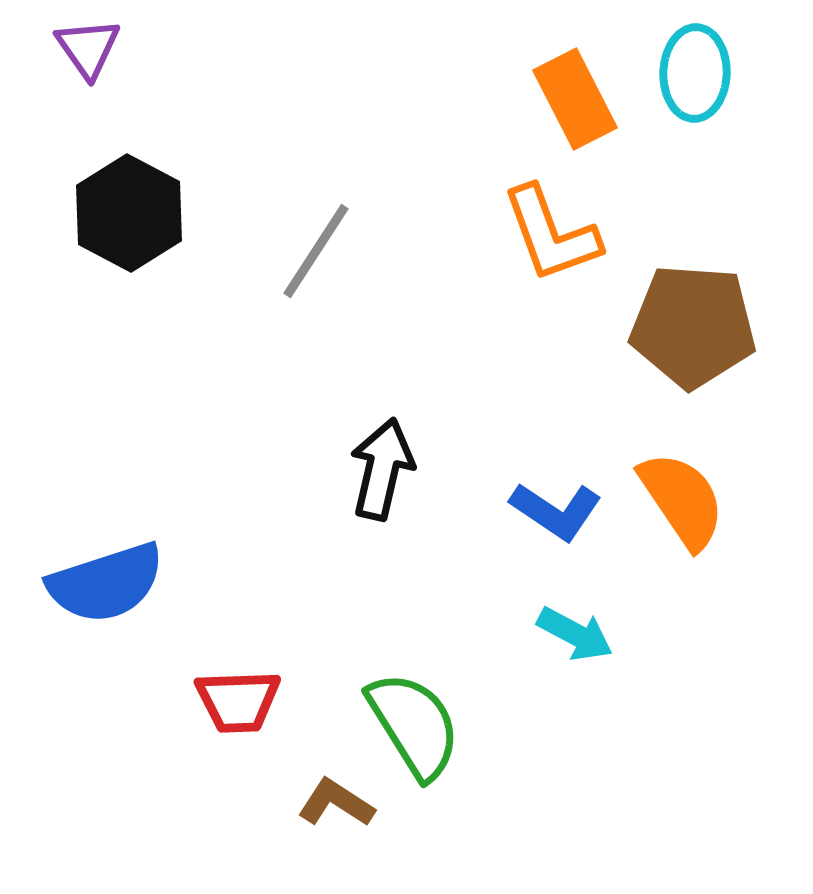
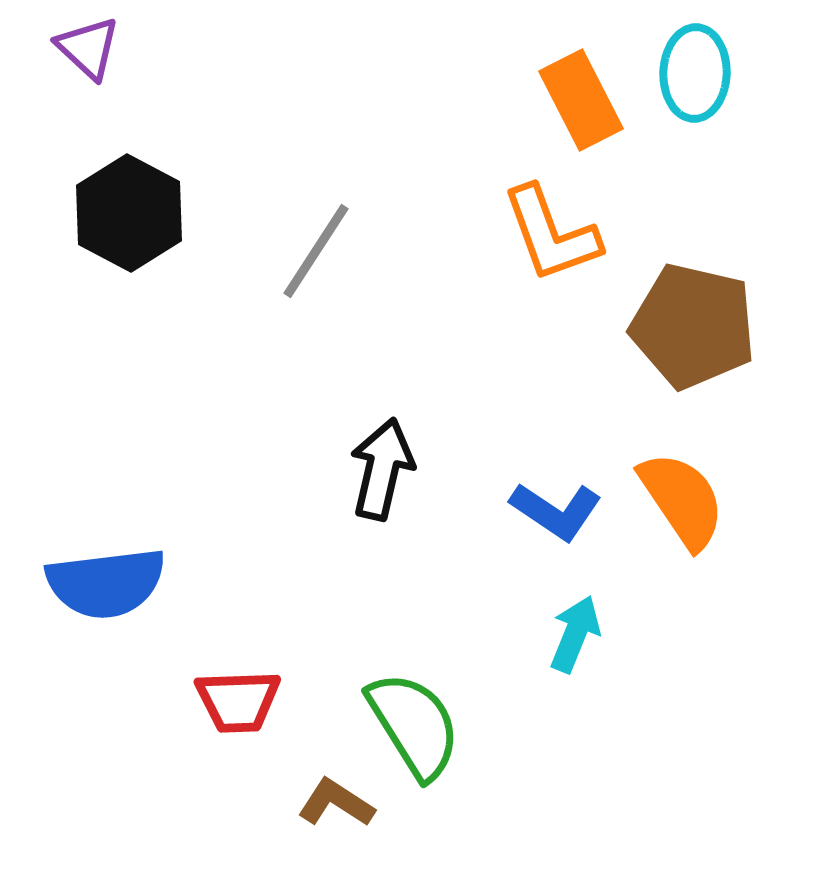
purple triangle: rotated 12 degrees counterclockwise
orange rectangle: moved 6 px right, 1 px down
brown pentagon: rotated 9 degrees clockwise
blue semicircle: rotated 11 degrees clockwise
cyan arrow: rotated 96 degrees counterclockwise
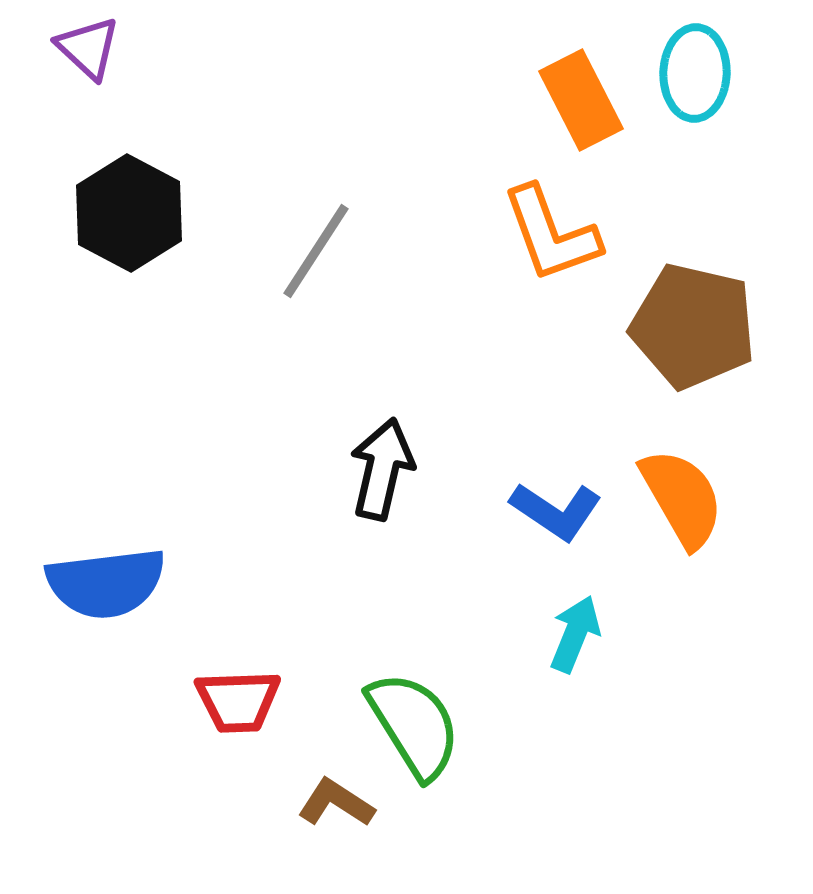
orange semicircle: moved 2 px up; rotated 4 degrees clockwise
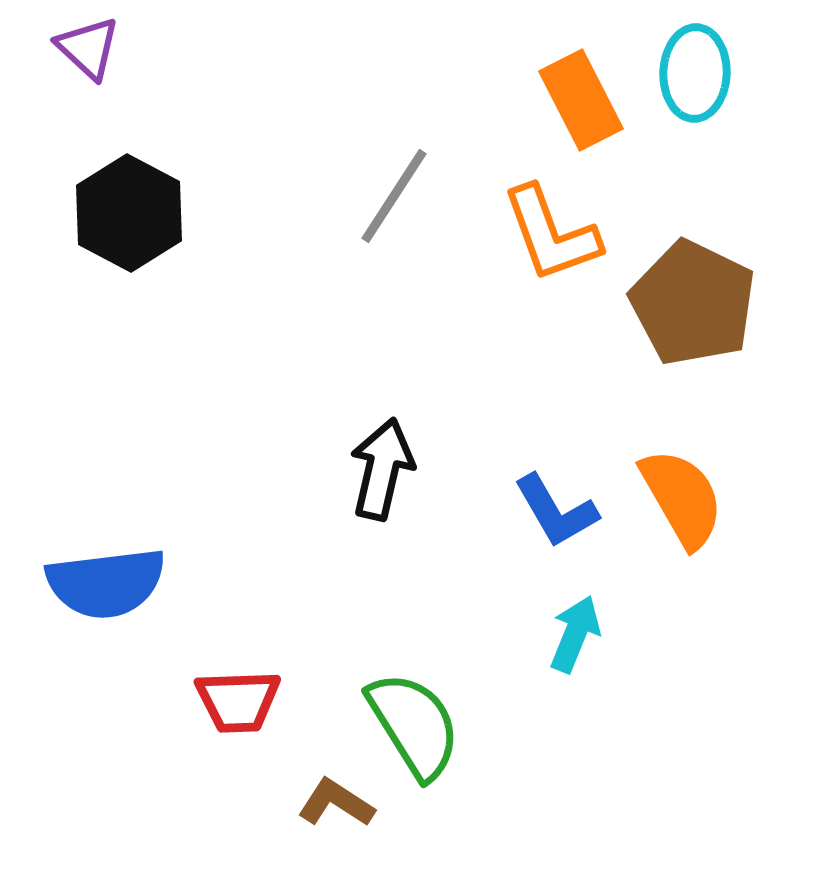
gray line: moved 78 px right, 55 px up
brown pentagon: moved 23 px up; rotated 13 degrees clockwise
blue L-shape: rotated 26 degrees clockwise
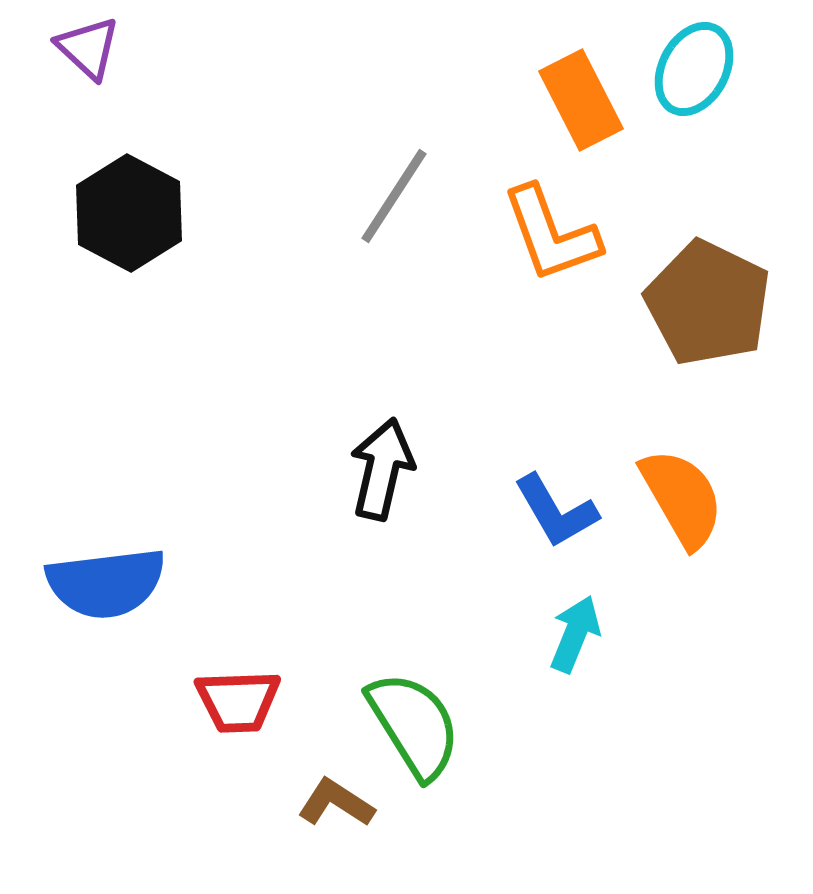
cyan ellipse: moved 1 px left, 4 px up; rotated 26 degrees clockwise
brown pentagon: moved 15 px right
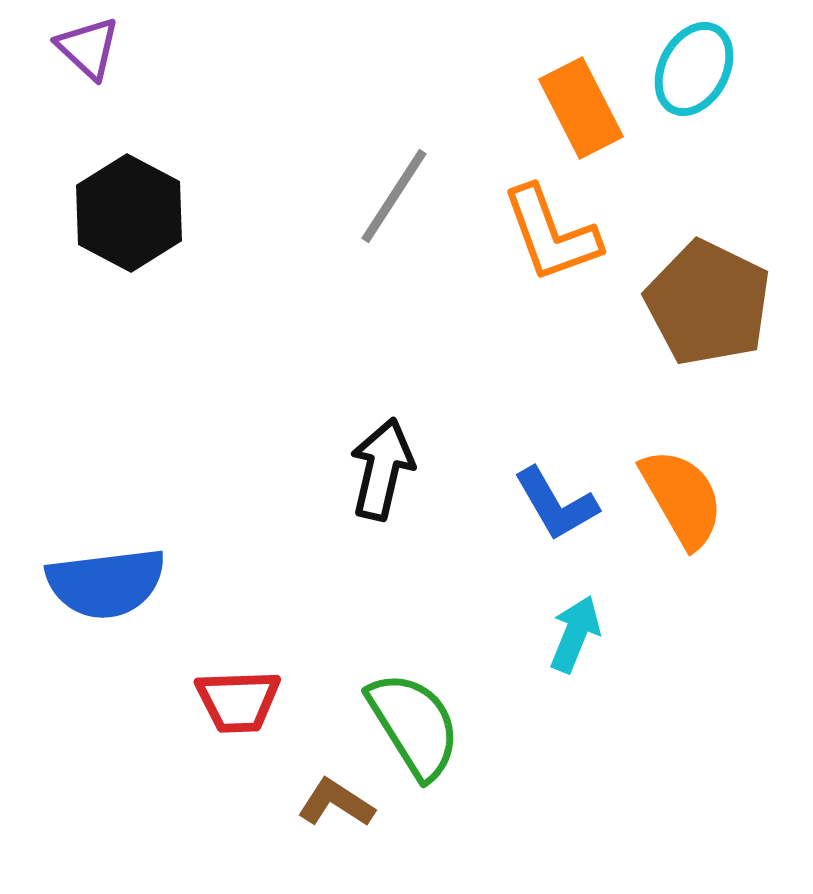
orange rectangle: moved 8 px down
blue L-shape: moved 7 px up
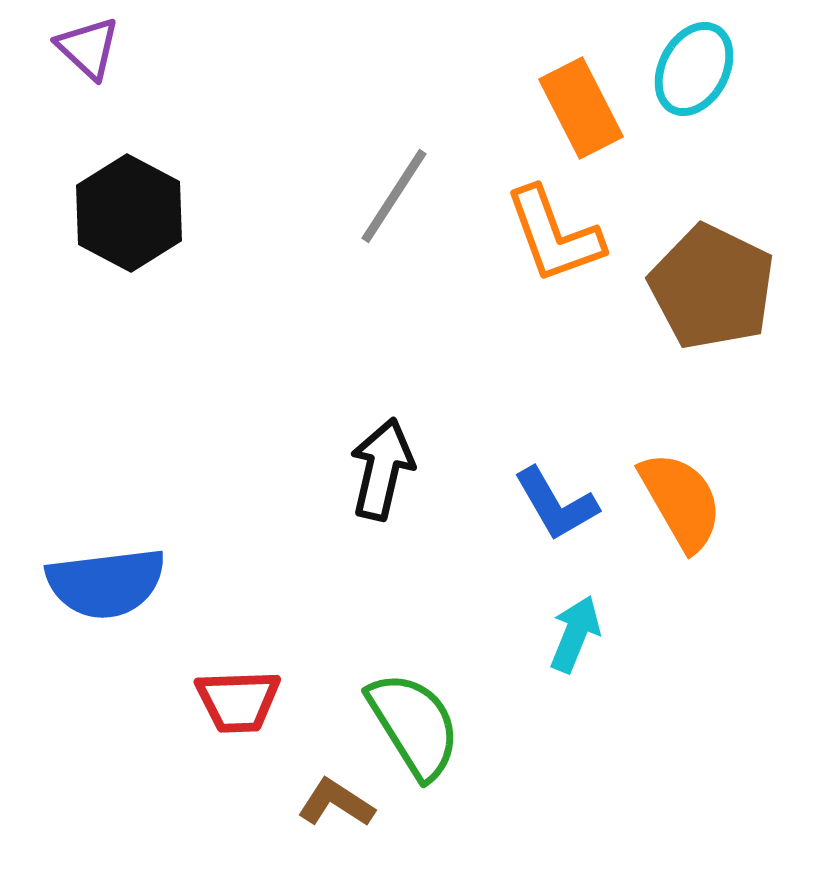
orange L-shape: moved 3 px right, 1 px down
brown pentagon: moved 4 px right, 16 px up
orange semicircle: moved 1 px left, 3 px down
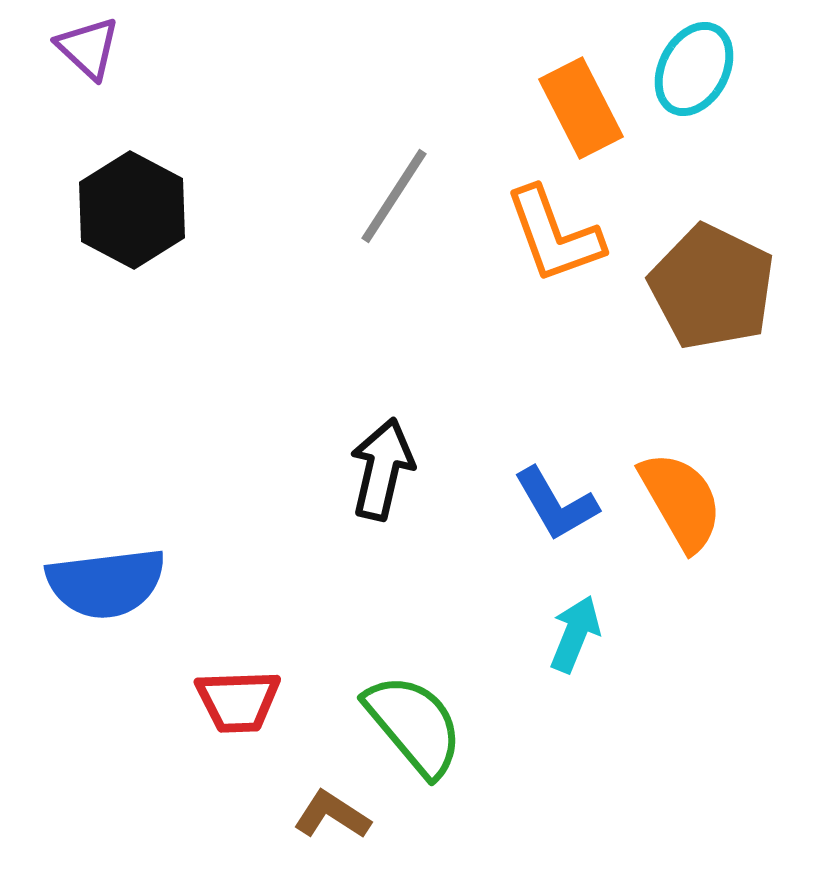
black hexagon: moved 3 px right, 3 px up
green semicircle: rotated 8 degrees counterclockwise
brown L-shape: moved 4 px left, 12 px down
